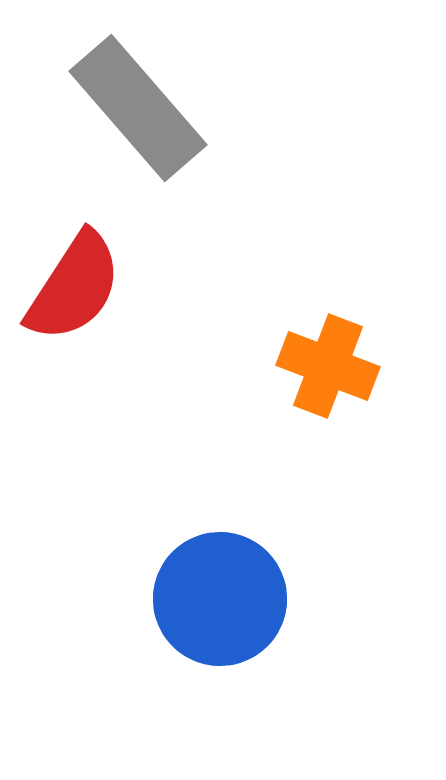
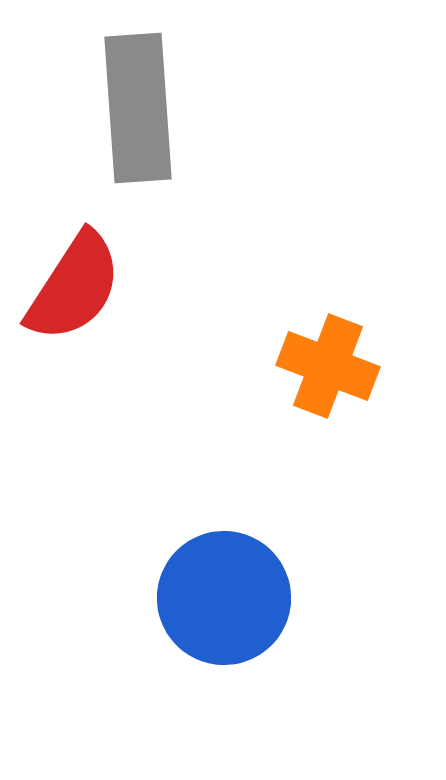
gray rectangle: rotated 37 degrees clockwise
blue circle: moved 4 px right, 1 px up
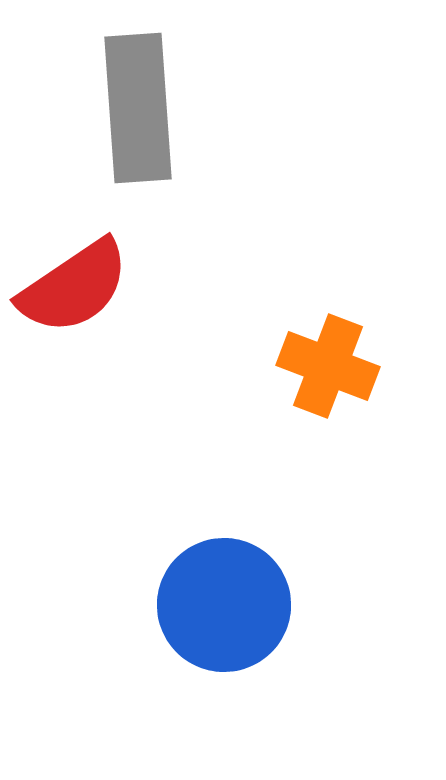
red semicircle: rotated 23 degrees clockwise
blue circle: moved 7 px down
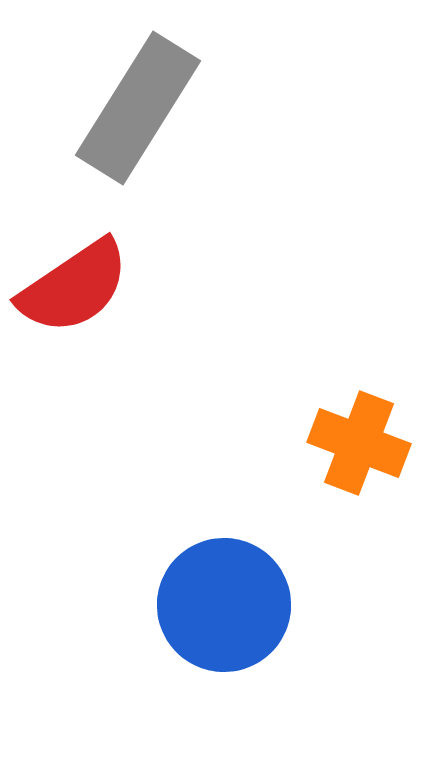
gray rectangle: rotated 36 degrees clockwise
orange cross: moved 31 px right, 77 px down
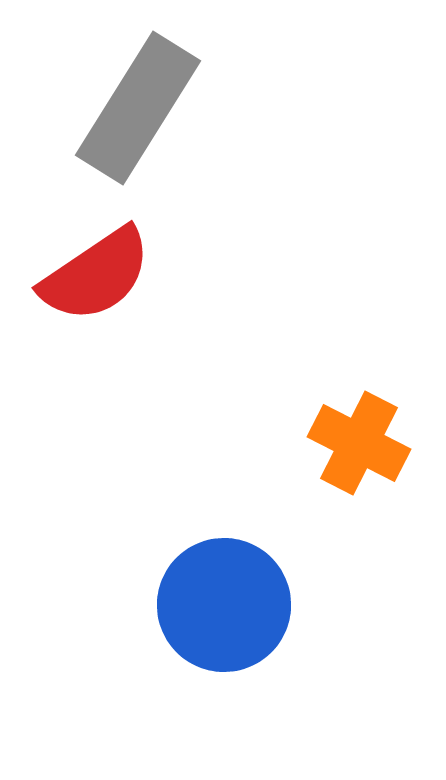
red semicircle: moved 22 px right, 12 px up
orange cross: rotated 6 degrees clockwise
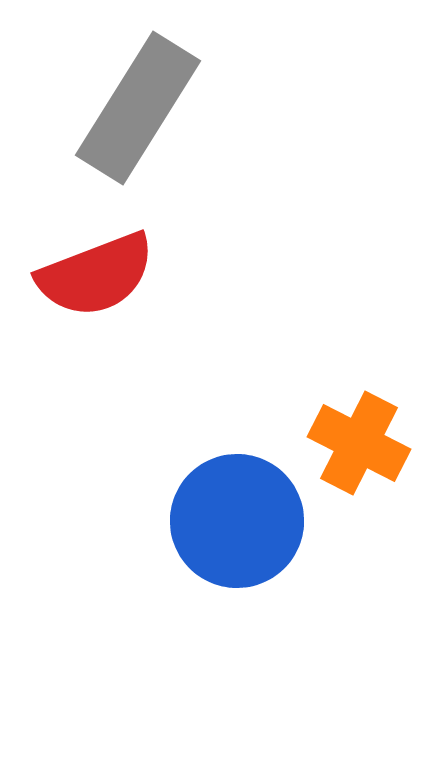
red semicircle: rotated 13 degrees clockwise
blue circle: moved 13 px right, 84 px up
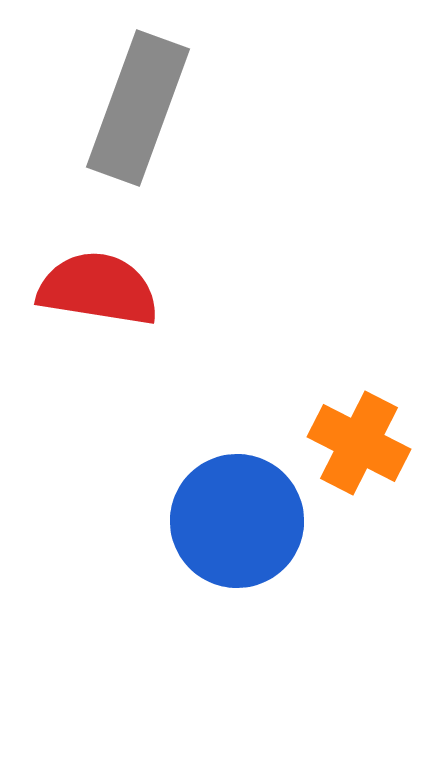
gray rectangle: rotated 12 degrees counterclockwise
red semicircle: moved 2 px right, 14 px down; rotated 150 degrees counterclockwise
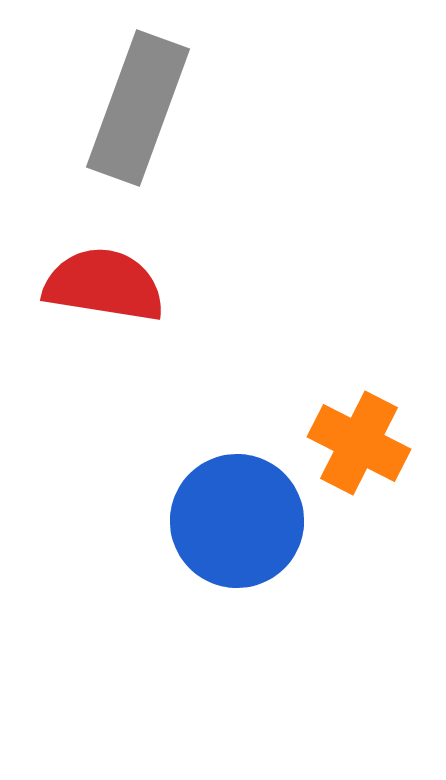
red semicircle: moved 6 px right, 4 px up
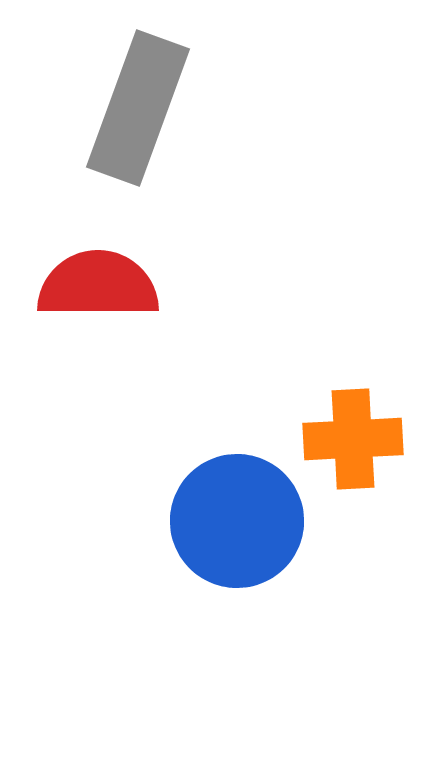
red semicircle: moved 6 px left; rotated 9 degrees counterclockwise
orange cross: moved 6 px left, 4 px up; rotated 30 degrees counterclockwise
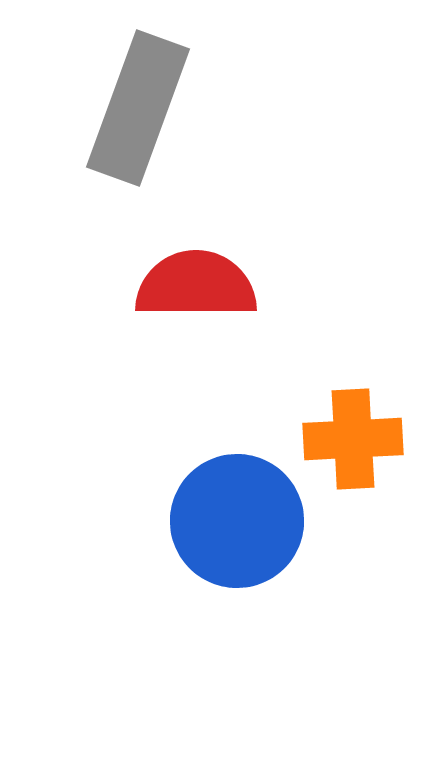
red semicircle: moved 98 px right
